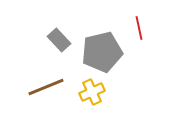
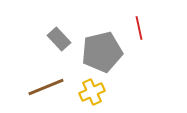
gray rectangle: moved 1 px up
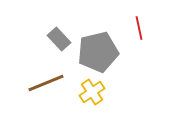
gray pentagon: moved 4 px left
brown line: moved 4 px up
yellow cross: rotated 10 degrees counterclockwise
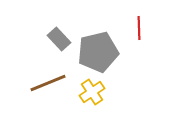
red line: rotated 10 degrees clockwise
brown line: moved 2 px right
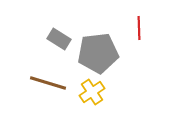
gray rectangle: rotated 15 degrees counterclockwise
gray pentagon: moved 1 px down; rotated 6 degrees clockwise
brown line: rotated 39 degrees clockwise
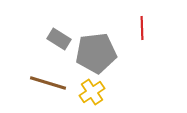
red line: moved 3 px right
gray pentagon: moved 2 px left
